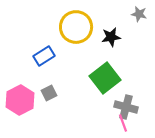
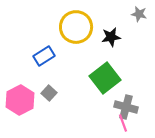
gray square: rotated 21 degrees counterclockwise
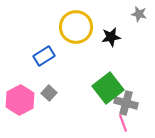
green square: moved 3 px right, 10 px down
gray cross: moved 4 px up
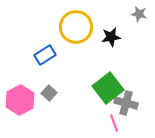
blue rectangle: moved 1 px right, 1 px up
pink line: moved 9 px left
